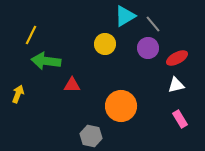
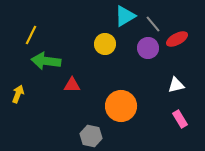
red ellipse: moved 19 px up
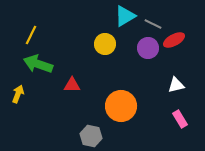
gray line: rotated 24 degrees counterclockwise
red ellipse: moved 3 px left, 1 px down
green arrow: moved 8 px left, 3 px down; rotated 12 degrees clockwise
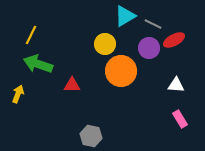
purple circle: moved 1 px right
white triangle: rotated 18 degrees clockwise
orange circle: moved 35 px up
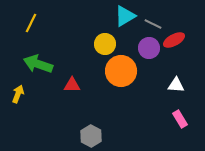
yellow line: moved 12 px up
gray hexagon: rotated 15 degrees clockwise
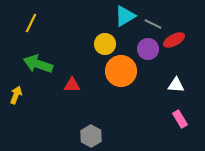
purple circle: moved 1 px left, 1 px down
yellow arrow: moved 2 px left, 1 px down
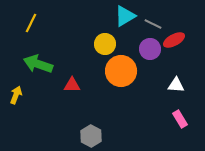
purple circle: moved 2 px right
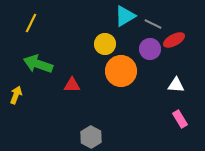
gray hexagon: moved 1 px down
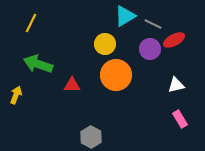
orange circle: moved 5 px left, 4 px down
white triangle: rotated 18 degrees counterclockwise
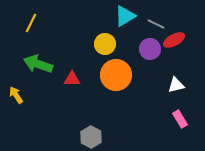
gray line: moved 3 px right
red triangle: moved 6 px up
yellow arrow: rotated 54 degrees counterclockwise
